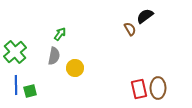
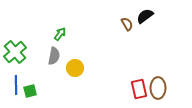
brown semicircle: moved 3 px left, 5 px up
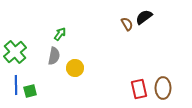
black semicircle: moved 1 px left, 1 px down
brown ellipse: moved 5 px right
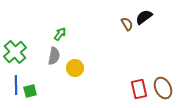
brown ellipse: rotated 25 degrees counterclockwise
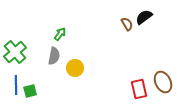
brown ellipse: moved 6 px up
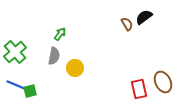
blue line: rotated 66 degrees counterclockwise
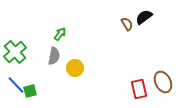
blue line: rotated 24 degrees clockwise
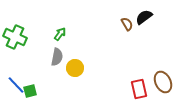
green cross: moved 15 px up; rotated 25 degrees counterclockwise
gray semicircle: moved 3 px right, 1 px down
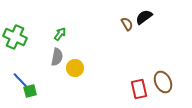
blue line: moved 5 px right, 4 px up
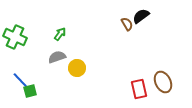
black semicircle: moved 3 px left, 1 px up
gray semicircle: rotated 120 degrees counterclockwise
yellow circle: moved 2 px right
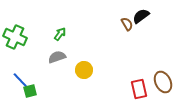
yellow circle: moved 7 px right, 2 px down
